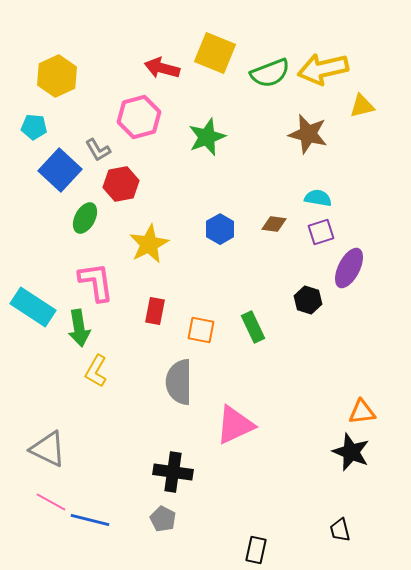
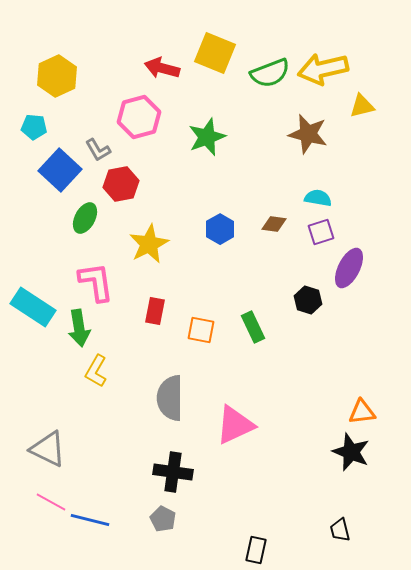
gray semicircle: moved 9 px left, 16 px down
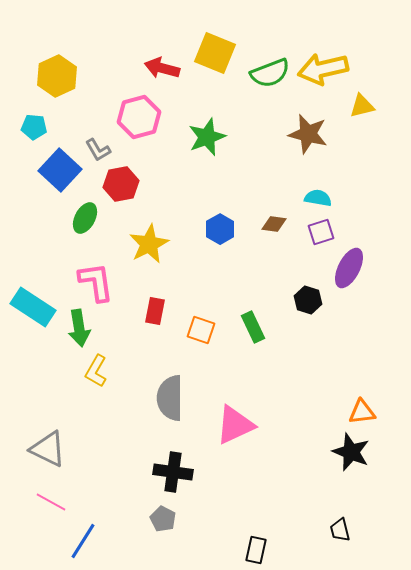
orange square: rotated 8 degrees clockwise
blue line: moved 7 px left, 21 px down; rotated 72 degrees counterclockwise
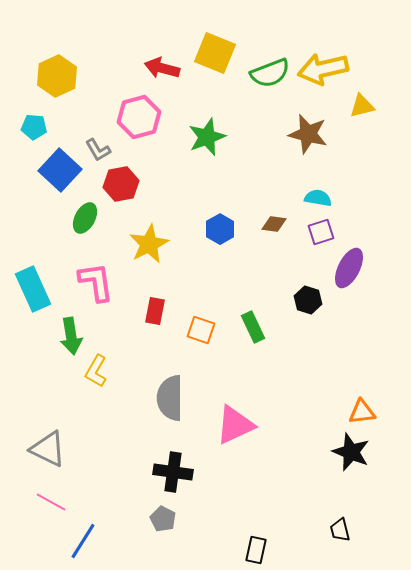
cyan rectangle: moved 18 px up; rotated 33 degrees clockwise
green arrow: moved 8 px left, 8 px down
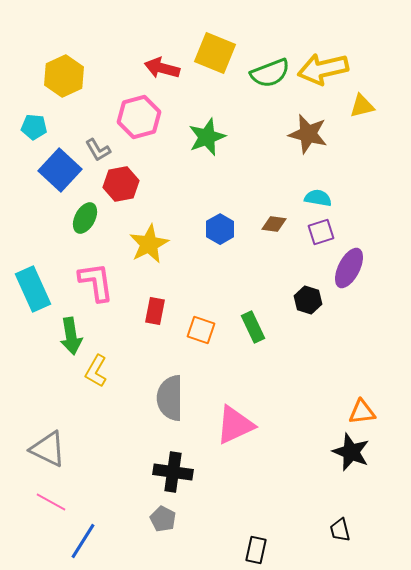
yellow hexagon: moved 7 px right
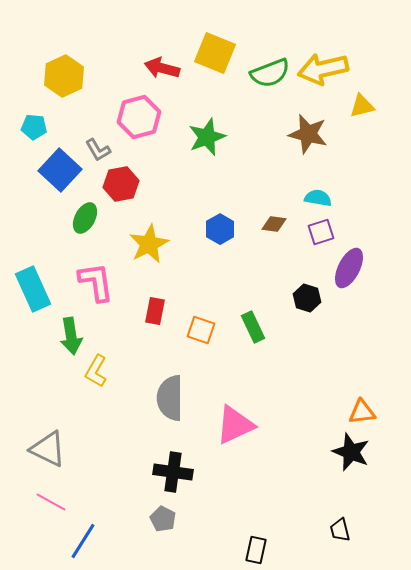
black hexagon: moved 1 px left, 2 px up
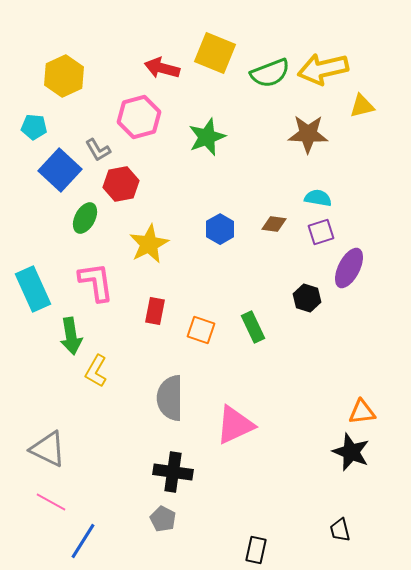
brown star: rotated 12 degrees counterclockwise
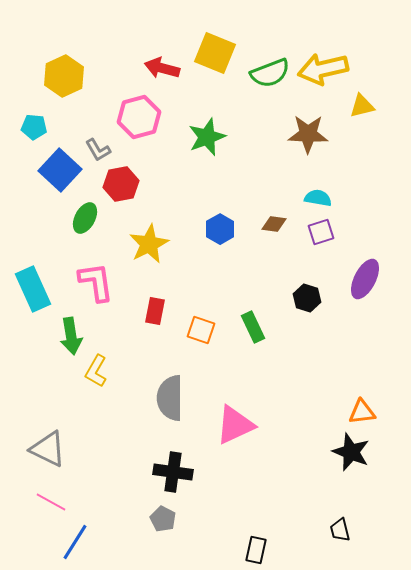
purple ellipse: moved 16 px right, 11 px down
blue line: moved 8 px left, 1 px down
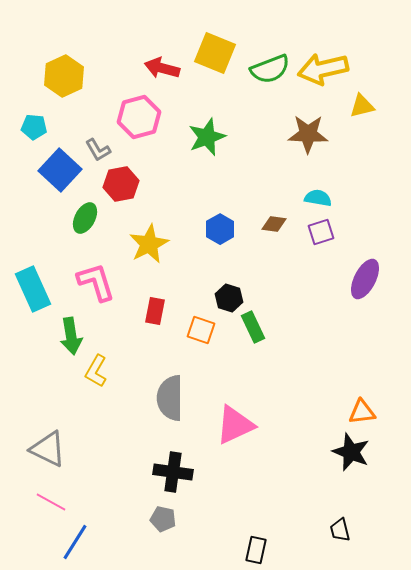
green semicircle: moved 4 px up
pink L-shape: rotated 9 degrees counterclockwise
black hexagon: moved 78 px left
gray pentagon: rotated 15 degrees counterclockwise
